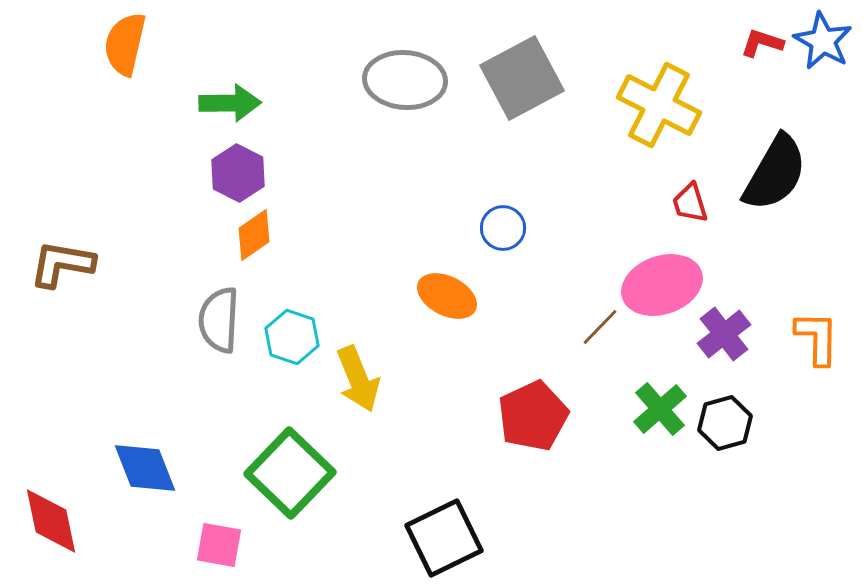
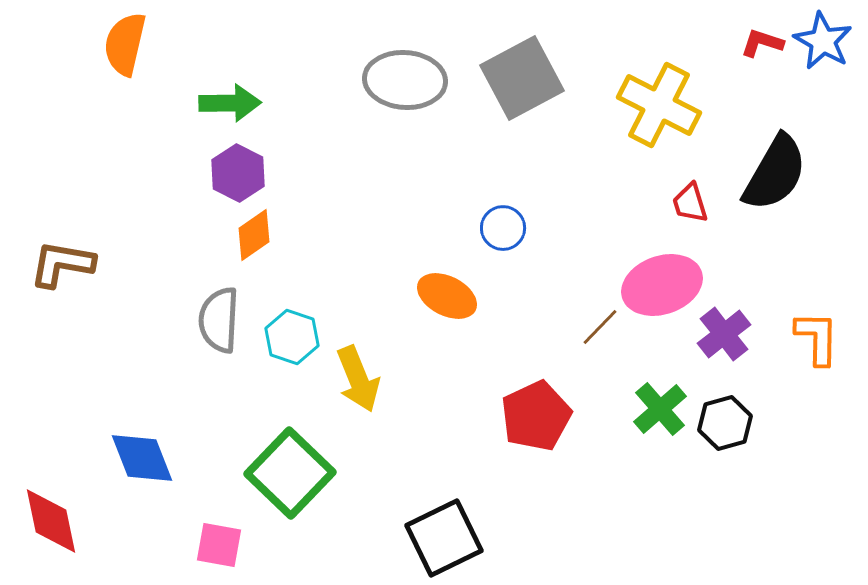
red pentagon: moved 3 px right
blue diamond: moved 3 px left, 10 px up
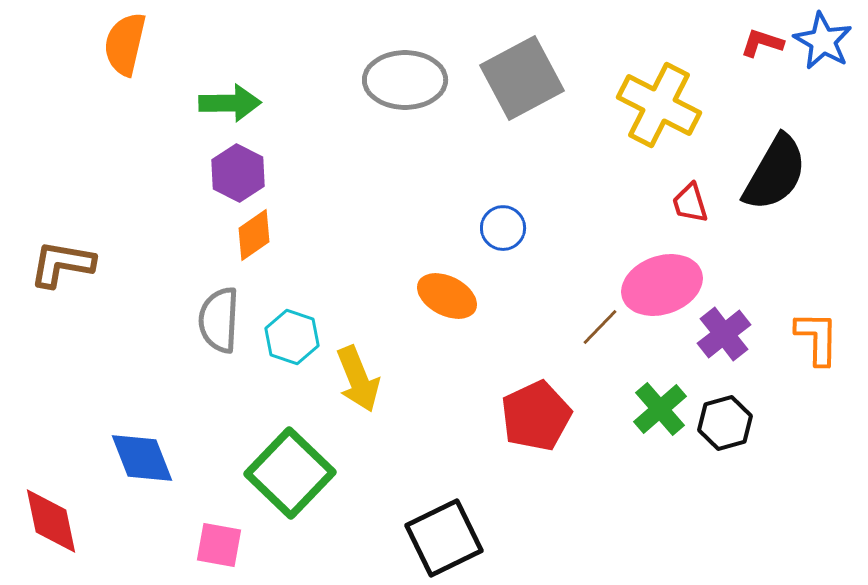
gray ellipse: rotated 4 degrees counterclockwise
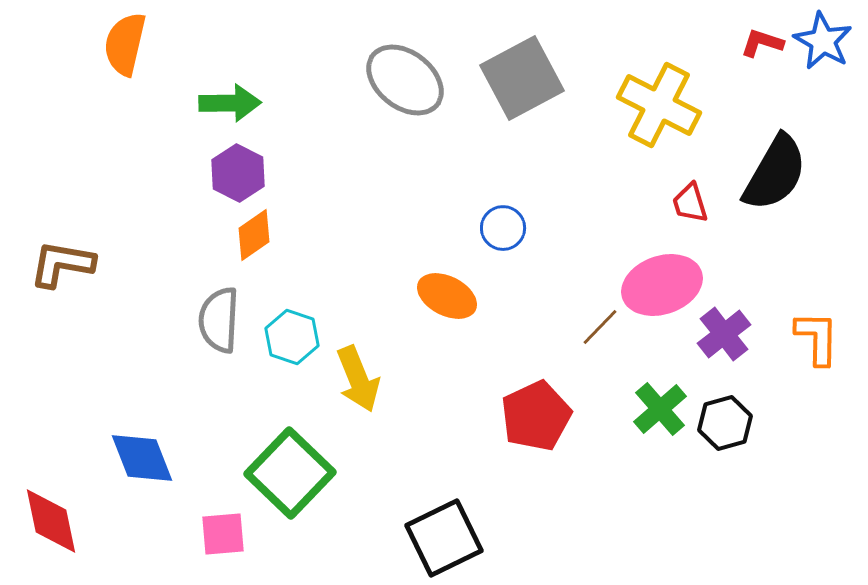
gray ellipse: rotated 38 degrees clockwise
pink square: moved 4 px right, 11 px up; rotated 15 degrees counterclockwise
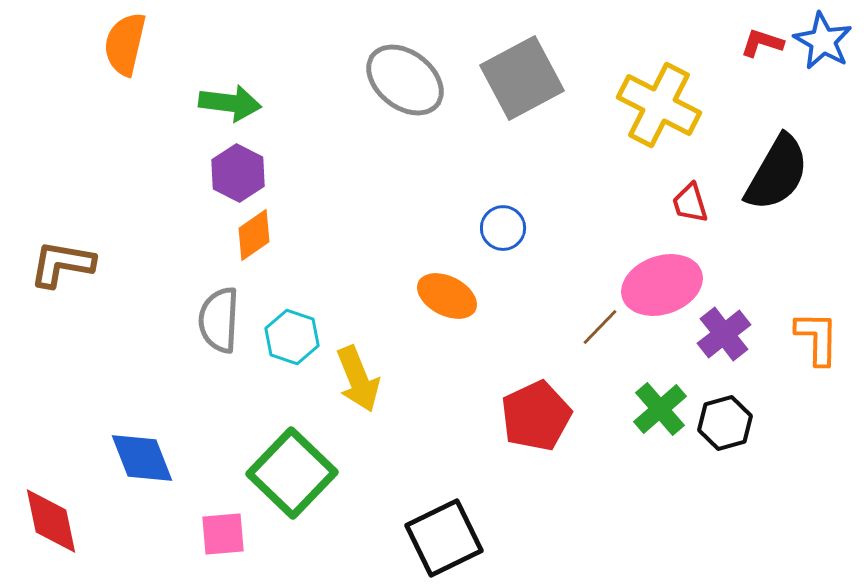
green arrow: rotated 8 degrees clockwise
black semicircle: moved 2 px right
green square: moved 2 px right
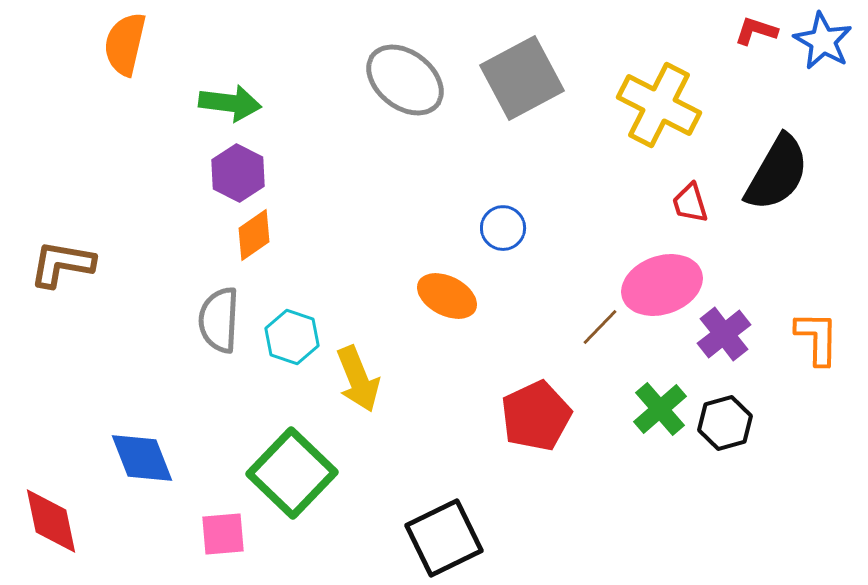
red L-shape: moved 6 px left, 12 px up
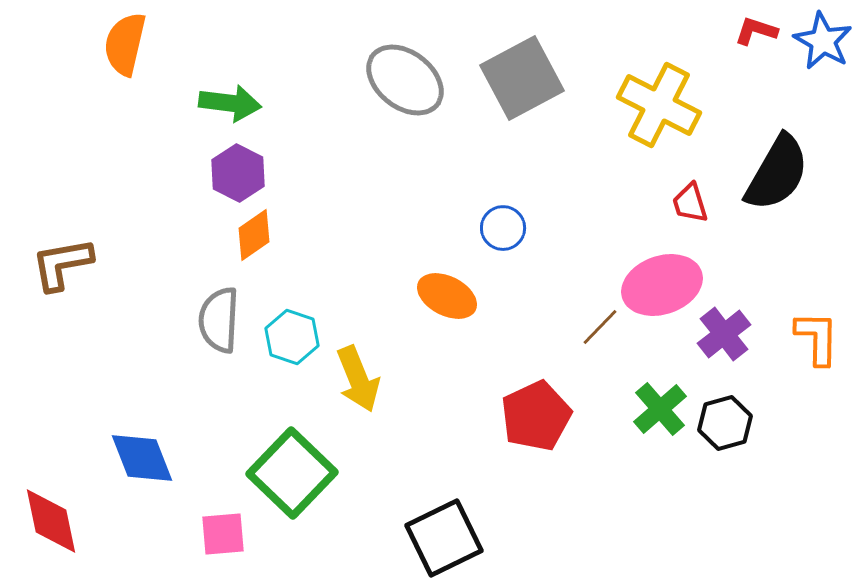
brown L-shape: rotated 20 degrees counterclockwise
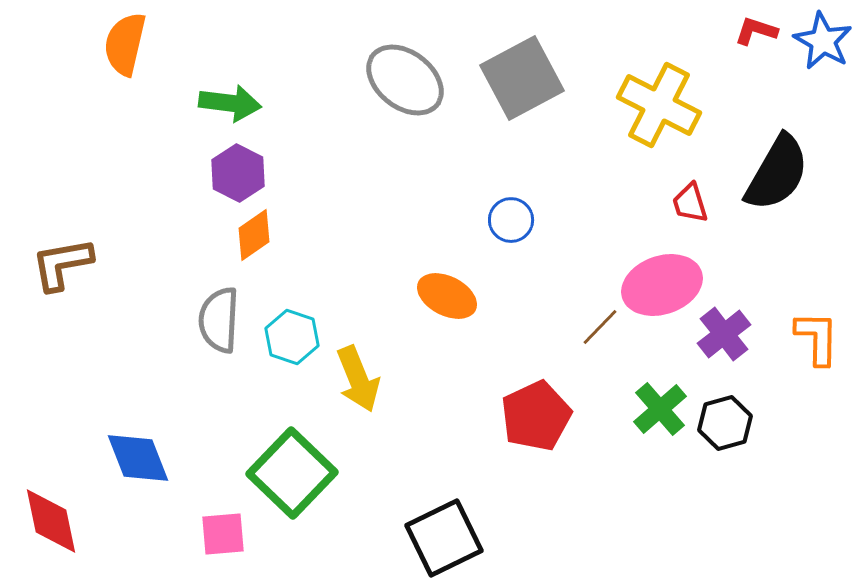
blue circle: moved 8 px right, 8 px up
blue diamond: moved 4 px left
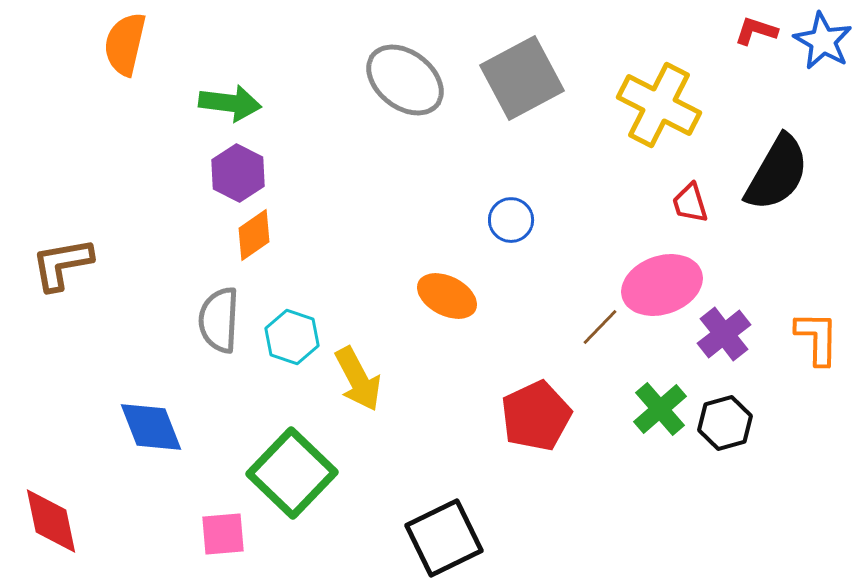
yellow arrow: rotated 6 degrees counterclockwise
blue diamond: moved 13 px right, 31 px up
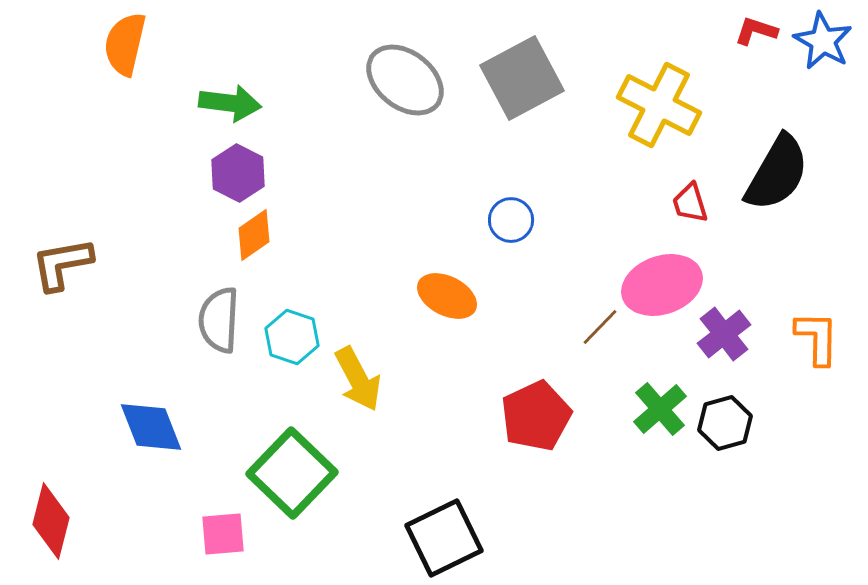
red diamond: rotated 26 degrees clockwise
